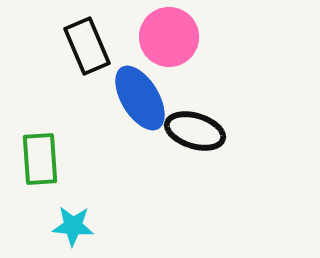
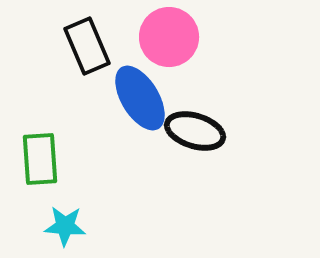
cyan star: moved 8 px left
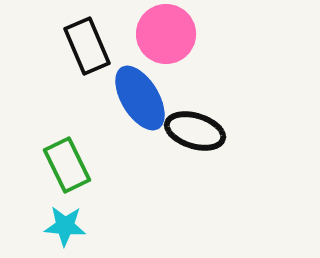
pink circle: moved 3 px left, 3 px up
green rectangle: moved 27 px right, 6 px down; rotated 22 degrees counterclockwise
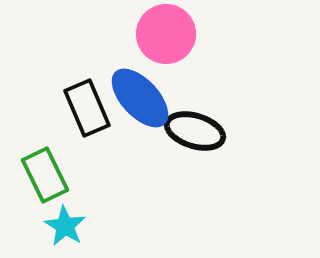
black rectangle: moved 62 px down
blue ellipse: rotated 12 degrees counterclockwise
green rectangle: moved 22 px left, 10 px down
cyan star: rotated 27 degrees clockwise
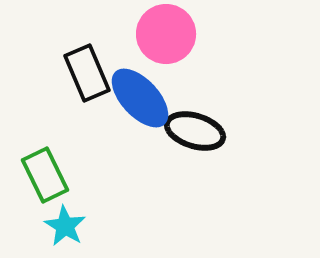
black rectangle: moved 35 px up
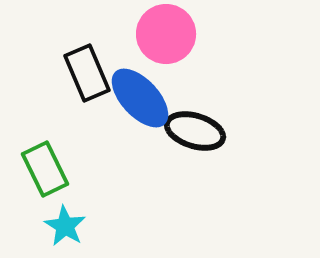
green rectangle: moved 6 px up
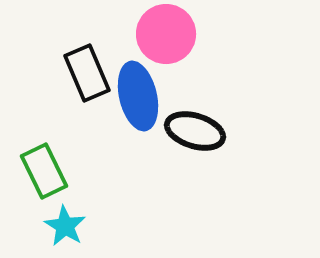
blue ellipse: moved 2 px left, 2 px up; rotated 30 degrees clockwise
green rectangle: moved 1 px left, 2 px down
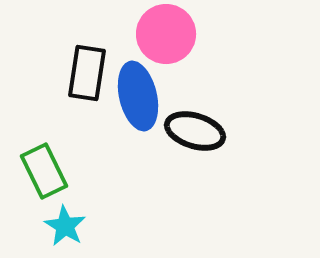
black rectangle: rotated 32 degrees clockwise
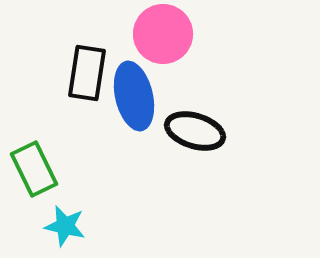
pink circle: moved 3 px left
blue ellipse: moved 4 px left
green rectangle: moved 10 px left, 2 px up
cyan star: rotated 18 degrees counterclockwise
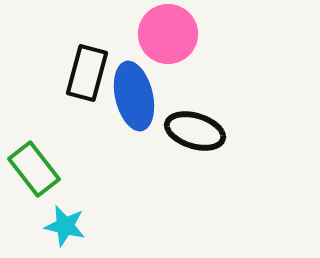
pink circle: moved 5 px right
black rectangle: rotated 6 degrees clockwise
green rectangle: rotated 12 degrees counterclockwise
